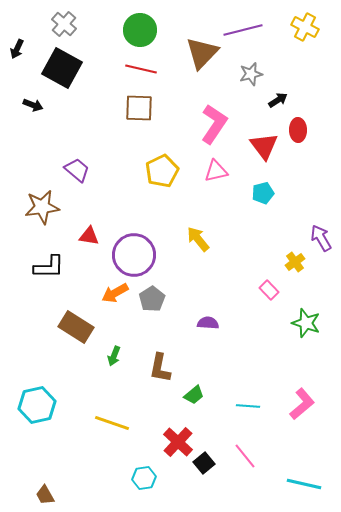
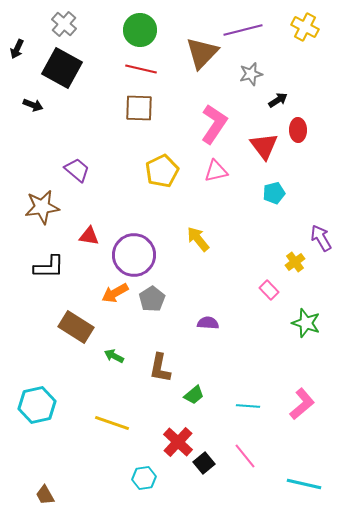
cyan pentagon at (263, 193): moved 11 px right
green arrow at (114, 356): rotated 96 degrees clockwise
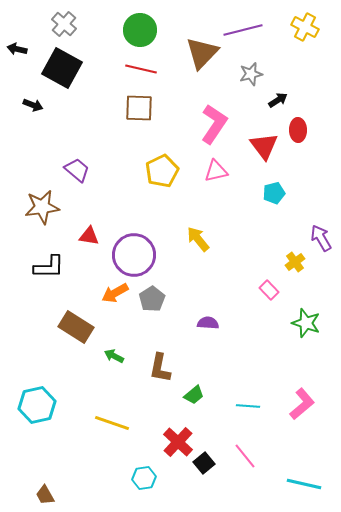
black arrow at (17, 49): rotated 78 degrees clockwise
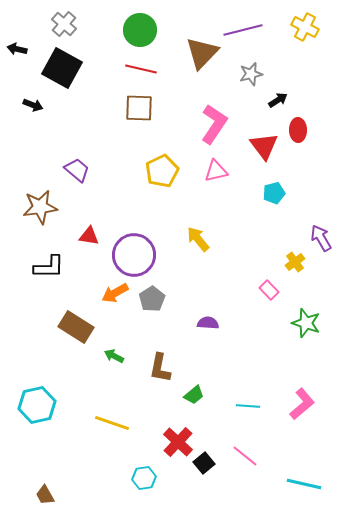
brown star at (42, 207): moved 2 px left
pink line at (245, 456): rotated 12 degrees counterclockwise
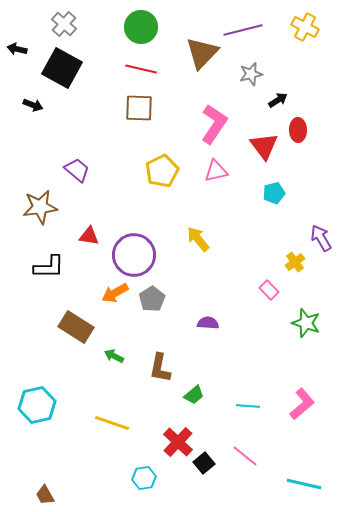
green circle at (140, 30): moved 1 px right, 3 px up
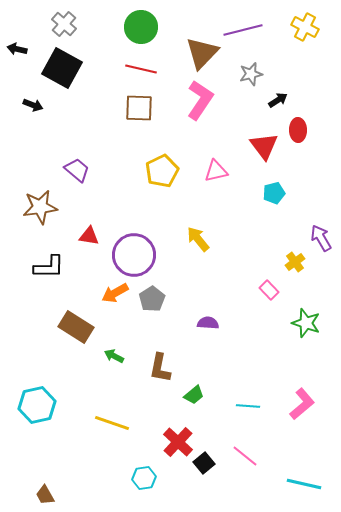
pink L-shape at (214, 124): moved 14 px left, 24 px up
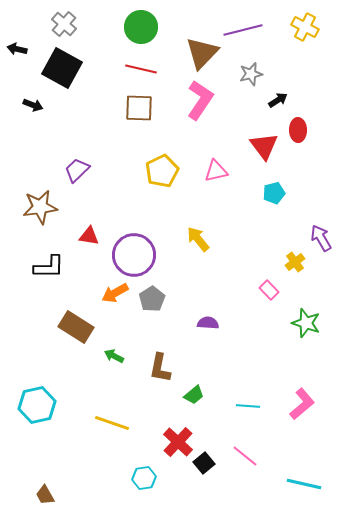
purple trapezoid at (77, 170): rotated 84 degrees counterclockwise
